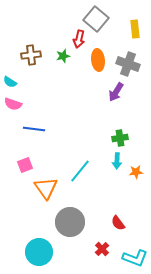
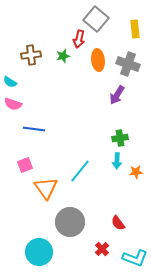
purple arrow: moved 1 px right, 3 px down
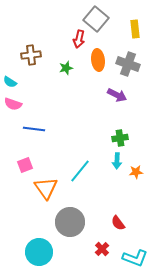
green star: moved 3 px right, 12 px down
purple arrow: rotated 96 degrees counterclockwise
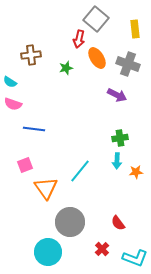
orange ellipse: moved 1 px left, 2 px up; rotated 25 degrees counterclockwise
cyan circle: moved 9 px right
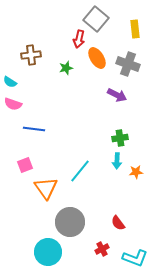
red cross: rotated 16 degrees clockwise
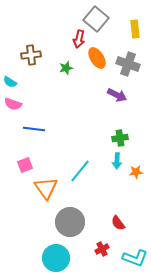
cyan circle: moved 8 px right, 6 px down
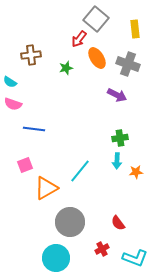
red arrow: rotated 24 degrees clockwise
orange triangle: rotated 35 degrees clockwise
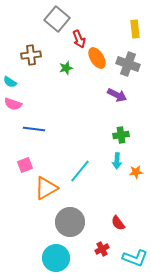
gray square: moved 39 px left
red arrow: rotated 60 degrees counterclockwise
green cross: moved 1 px right, 3 px up
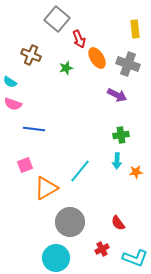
brown cross: rotated 30 degrees clockwise
